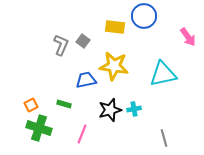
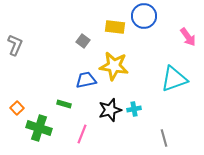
gray L-shape: moved 46 px left
cyan triangle: moved 11 px right, 5 px down; rotated 8 degrees counterclockwise
orange square: moved 14 px left, 3 px down; rotated 16 degrees counterclockwise
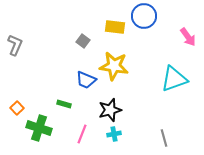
blue trapezoid: rotated 145 degrees counterclockwise
cyan cross: moved 20 px left, 25 px down
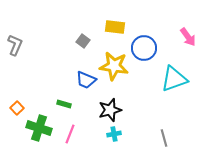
blue circle: moved 32 px down
pink line: moved 12 px left
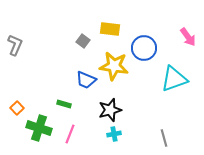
yellow rectangle: moved 5 px left, 2 px down
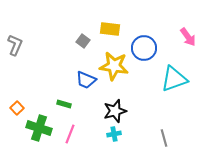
black star: moved 5 px right, 1 px down
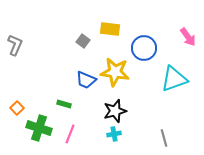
yellow star: moved 1 px right, 6 px down
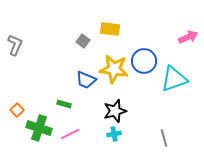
pink arrow: rotated 78 degrees counterclockwise
blue circle: moved 13 px down
yellow star: moved 1 px left, 3 px up
orange square: moved 2 px down
pink line: rotated 42 degrees clockwise
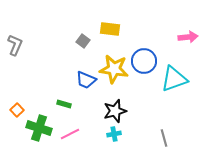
pink arrow: rotated 18 degrees clockwise
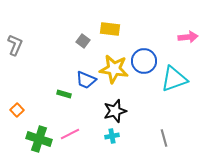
green rectangle: moved 10 px up
green cross: moved 11 px down
cyan cross: moved 2 px left, 2 px down
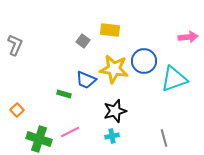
yellow rectangle: moved 1 px down
pink line: moved 2 px up
